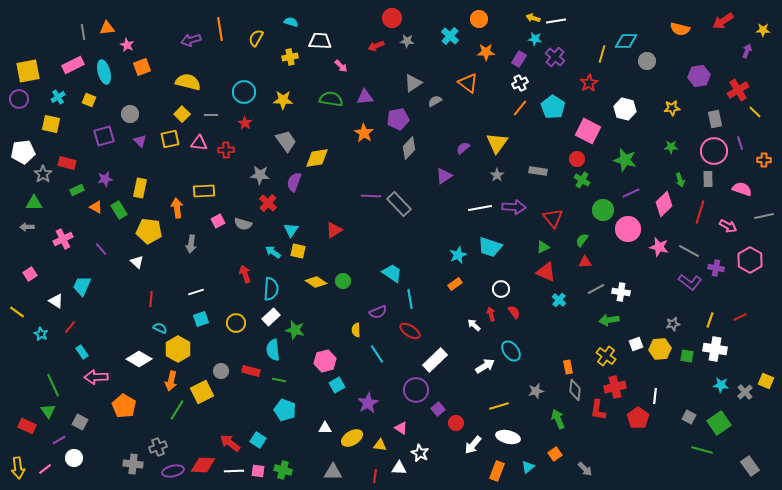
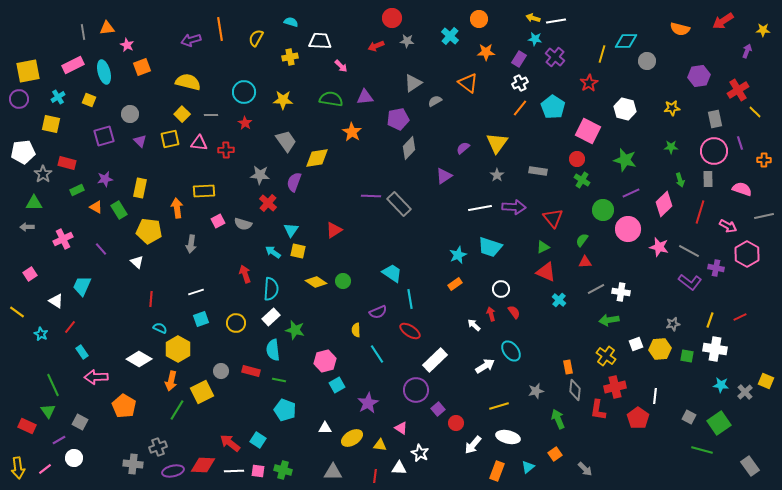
orange star at (364, 133): moved 12 px left, 1 px up
pink hexagon at (750, 260): moved 3 px left, 6 px up
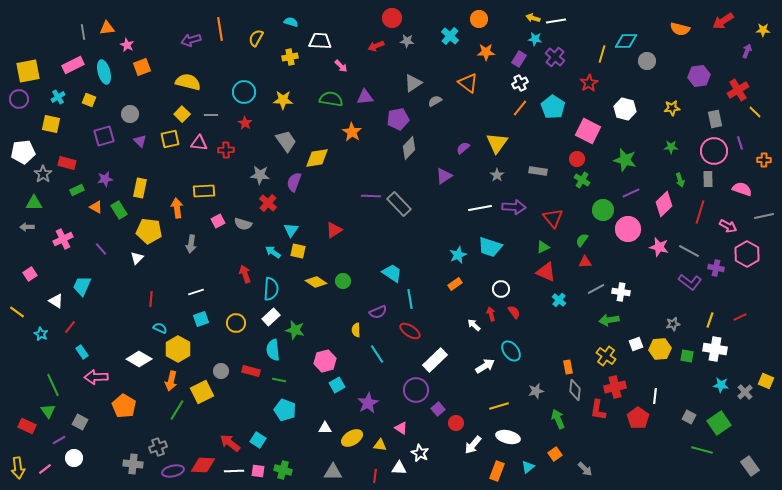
white triangle at (137, 262): moved 4 px up; rotated 32 degrees clockwise
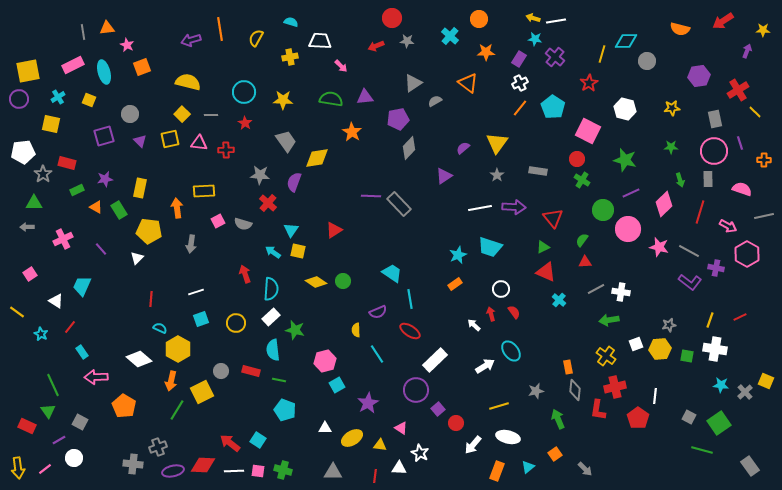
gray star at (673, 324): moved 4 px left, 1 px down
white diamond at (139, 359): rotated 10 degrees clockwise
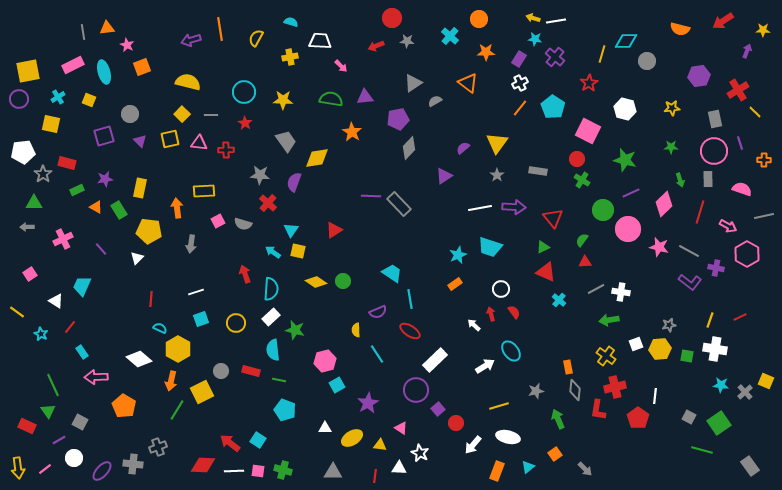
purple ellipse at (173, 471): moved 71 px left; rotated 35 degrees counterclockwise
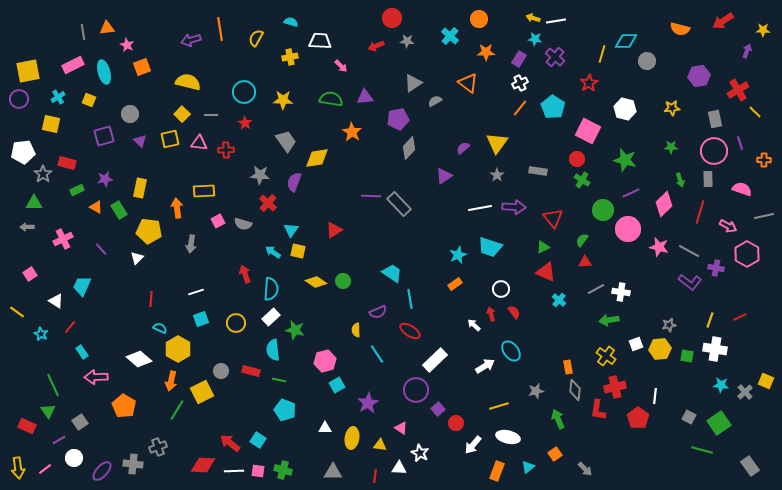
gray square at (80, 422): rotated 28 degrees clockwise
yellow ellipse at (352, 438): rotated 50 degrees counterclockwise
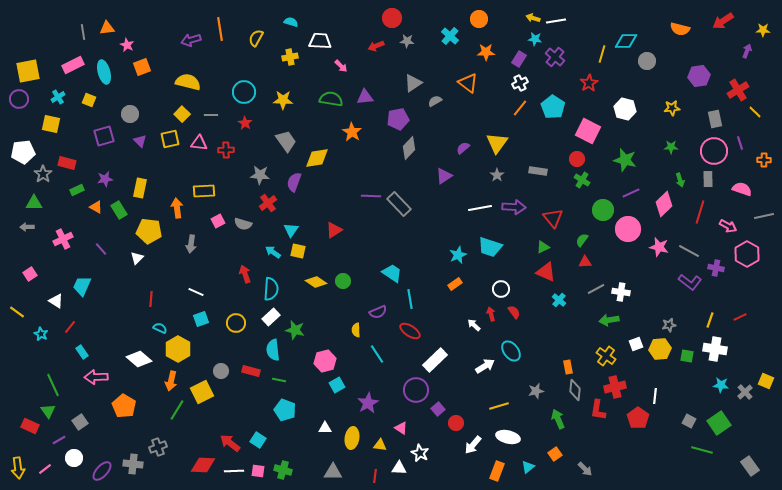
red cross at (268, 203): rotated 12 degrees clockwise
white line at (196, 292): rotated 42 degrees clockwise
gray square at (689, 417): moved 4 px down
red rectangle at (27, 426): moved 3 px right
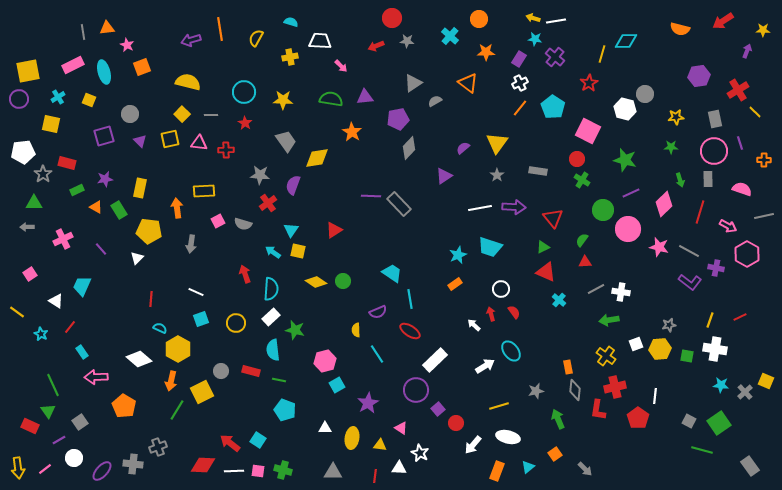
gray circle at (647, 61): moved 2 px left, 33 px down
yellow star at (672, 108): moved 4 px right, 9 px down
purple semicircle at (294, 182): moved 1 px left, 3 px down
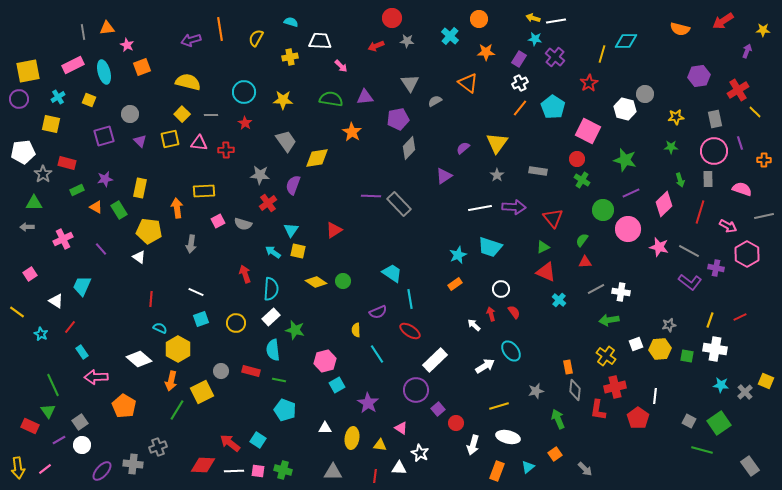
gray triangle at (413, 83): moved 3 px left; rotated 30 degrees counterclockwise
white triangle at (137, 258): moved 2 px right, 1 px up; rotated 40 degrees counterclockwise
purple star at (368, 403): rotated 10 degrees counterclockwise
white arrow at (473, 445): rotated 24 degrees counterclockwise
white circle at (74, 458): moved 8 px right, 13 px up
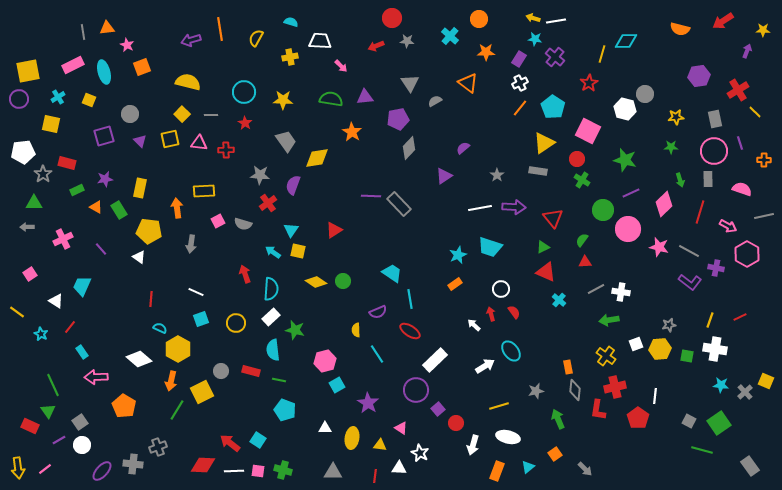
yellow triangle at (497, 143): moved 47 px right; rotated 20 degrees clockwise
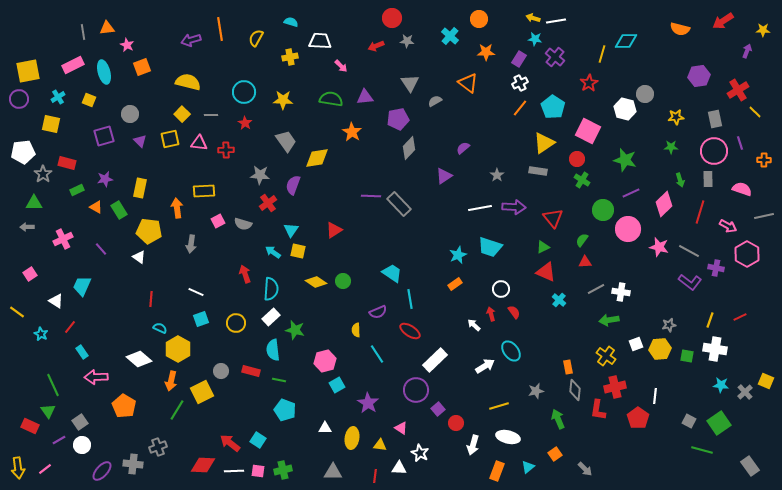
green cross at (283, 470): rotated 30 degrees counterclockwise
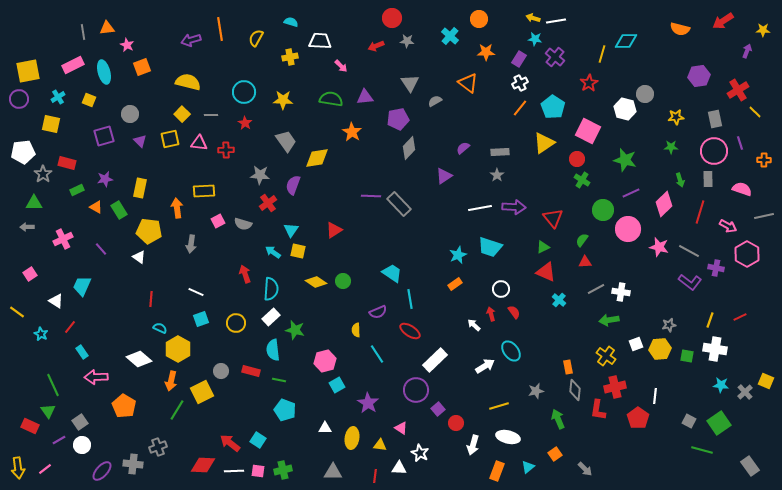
gray rectangle at (538, 171): moved 38 px left, 19 px up; rotated 12 degrees counterclockwise
